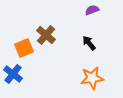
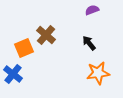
orange star: moved 6 px right, 5 px up
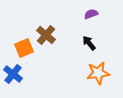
purple semicircle: moved 1 px left, 4 px down
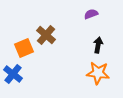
black arrow: moved 9 px right, 2 px down; rotated 49 degrees clockwise
orange star: rotated 15 degrees clockwise
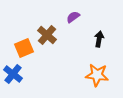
purple semicircle: moved 18 px left, 3 px down; rotated 16 degrees counterclockwise
brown cross: moved 1 px right
black arrow: moved 1 px right, 6 px up
orange star: moved 1 px left, 2 px down
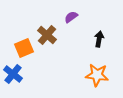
purple semicircle: moved 2 px left
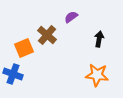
blue cross: rotated 18 degrees counterclockwise
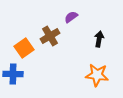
brown cross: moved 3 px right, 1 px down; rotated 18 degrees clockwise
orange square: rotated 12 degrees counterclockwise
blue cross: rotated 18 degrees counterclockwise
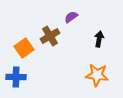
blue cross: moved 3 px right, 3 px down
